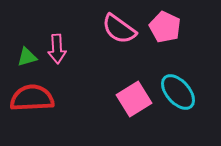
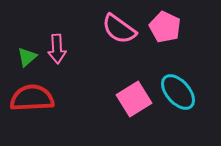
green triangle: rotated 25 degrees counterclockwise
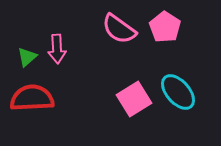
pink pentagon: rotated 8 degrees clockwise
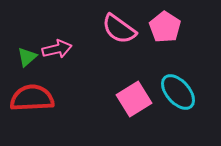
pink arrow: rotated 100 degrees counterclockwise
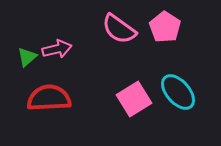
red semicircle: moved 17 px right
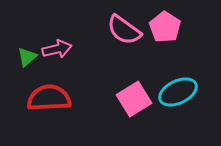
pink semicircle: moved 5 px right, 1 px down
cyan ellipse: rotated 75 degrees counterclockwise
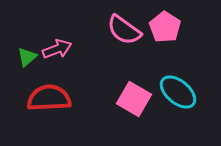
pink arrow: rotated 8 degrees counterclockwise
cyan ellipse: rotated 66 degrees clockwise
pink square: rotated 28 degrees counterclockwise
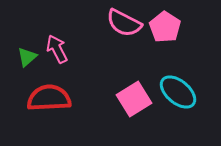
pink semicircle: moved 7 px up; rotated 9 degrees counterclockwise
pink arrow: rotated 96 degrees counterclockwise
pink square: rotated 28 degrees clockwise
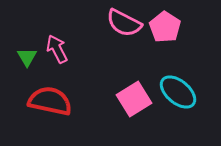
green triangle: rotated 20 degrees counterclockwise
red semicircle: moved 1 px right, 3 px down; rotated 15 degrees clockwise
